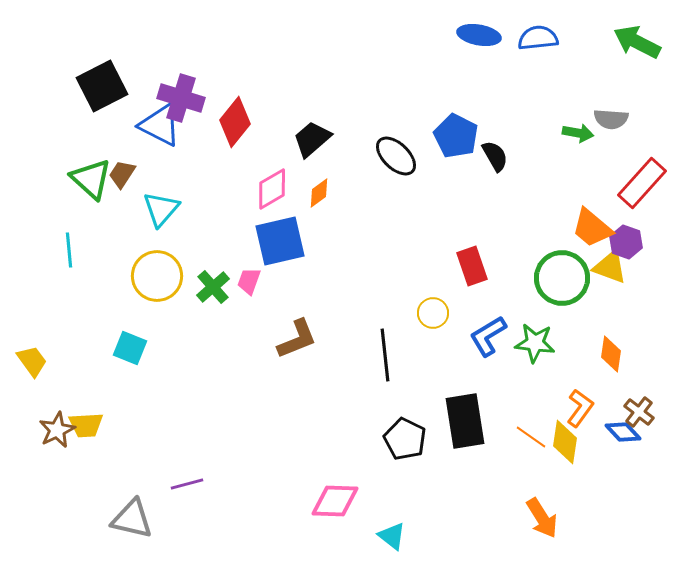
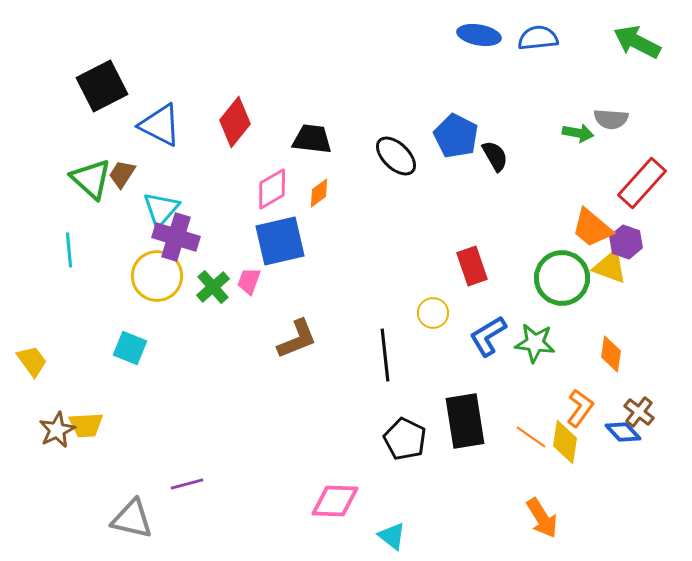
purple cross at (181, 98): moved 5 px left, 139 px down
black trapezoid at (312, 139): rotated 48 degrees clockwise
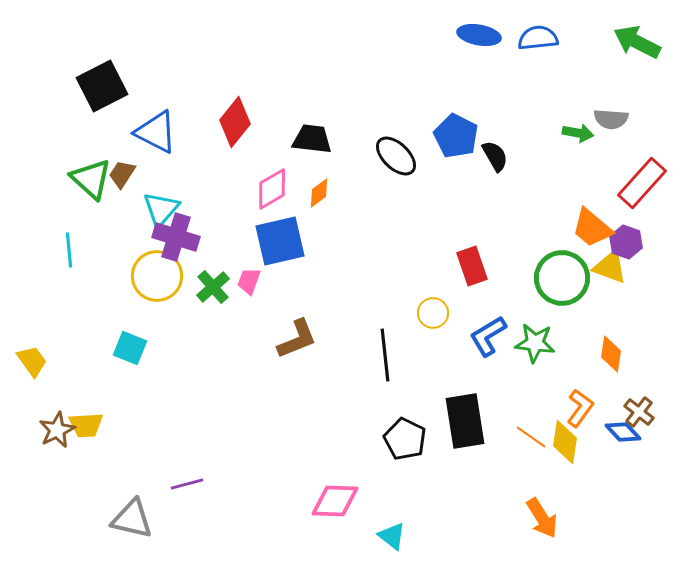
blue triangle at (160, 125): moved 4 px left, 7 px down
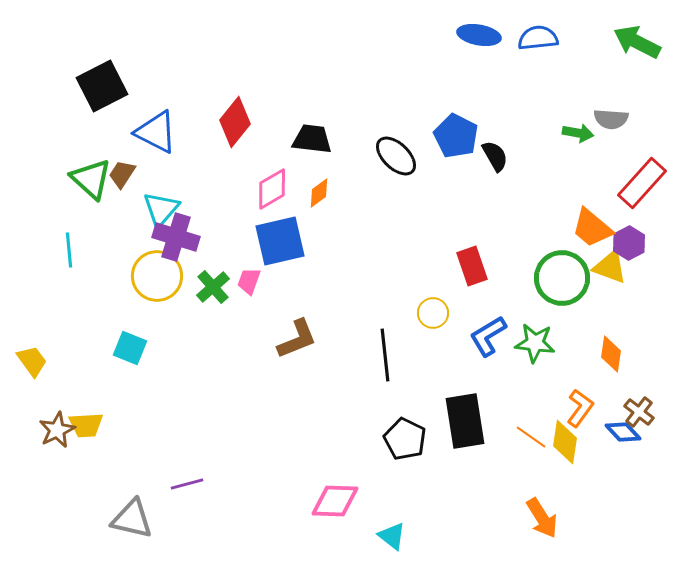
purple hexagon at (626, 242): moved 3 px right, 1 px down; rotated 12 degrees clockwise
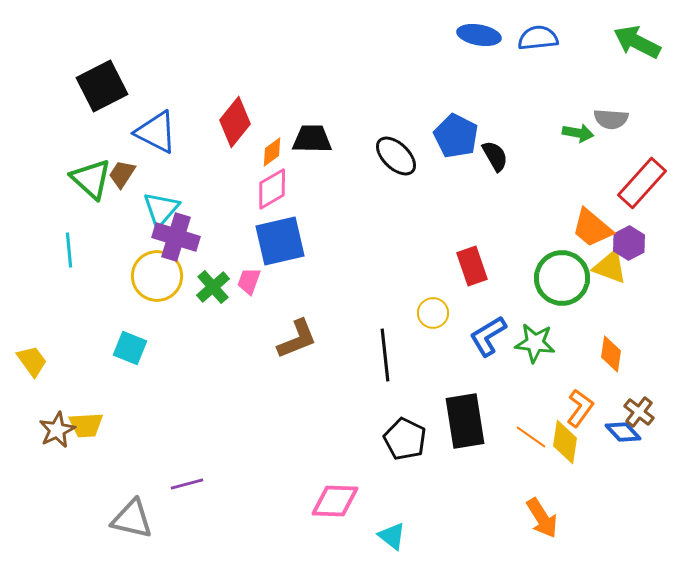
black trapezoid at (312, 139): rotated 6 degrees counterclockwise
orange diamond at (319, 193): moved 47 px left, 41 px up
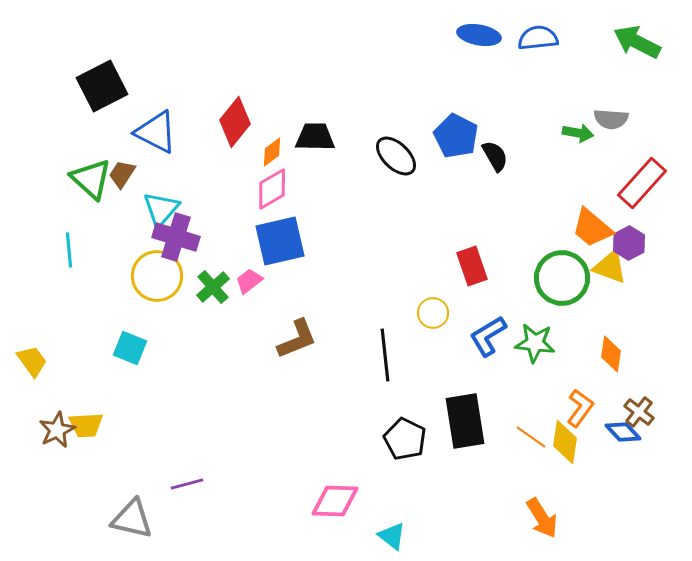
black trapezoid at (312, 139): moved 3 px right, 2 px up
pink trapezoid at (249, 281): rotated 32 degrees clockwise
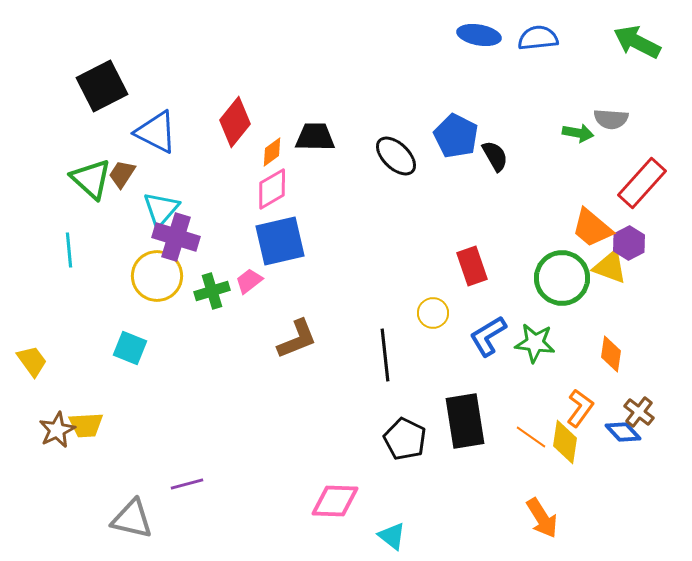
green cross at (213, 287): moved 1 px left, 4 px down; rotated 24 degrees clockwise
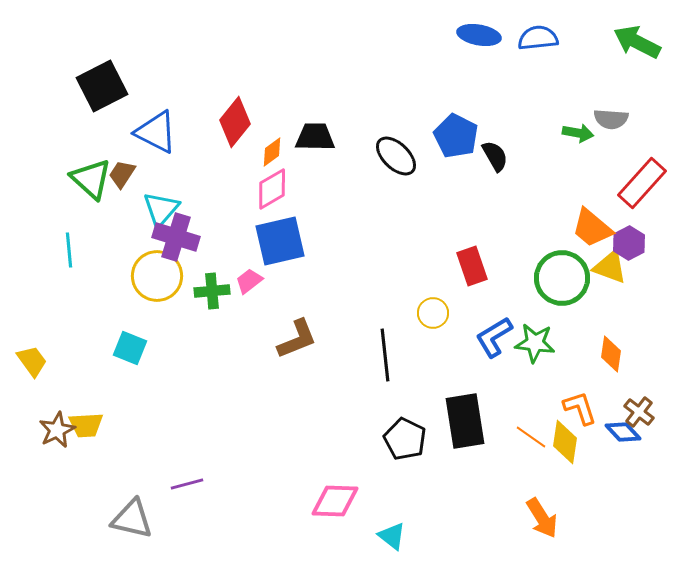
green cross at (212, 291): rotated 12 degrees clockwise
blue L-shape at (488, 336): moved 6 px right, 1 px down
orange L-shape at (580, 408): rotated 54 degrees counterclockwise
